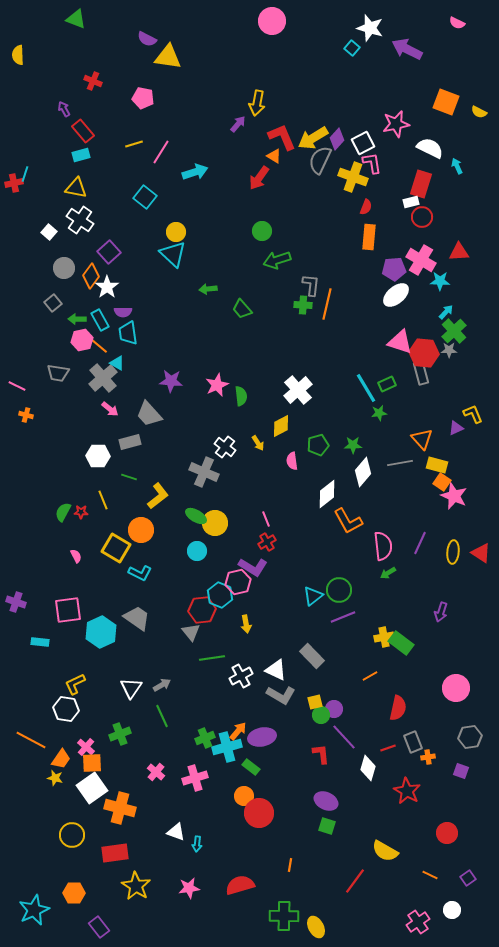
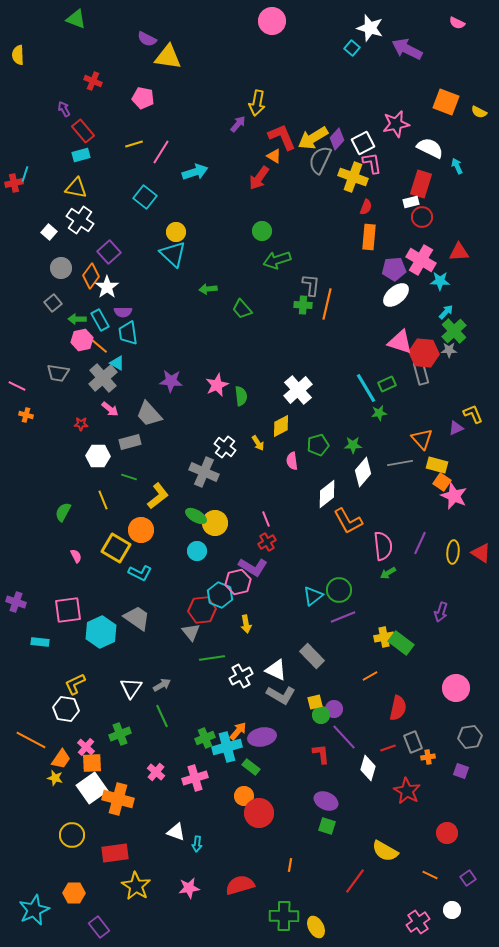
gray circle at (64, 268): moved 3 px left
red star at (81, 512): moved 88 px up
orange cross at (120, 808): moved 2 px left, 9 px up
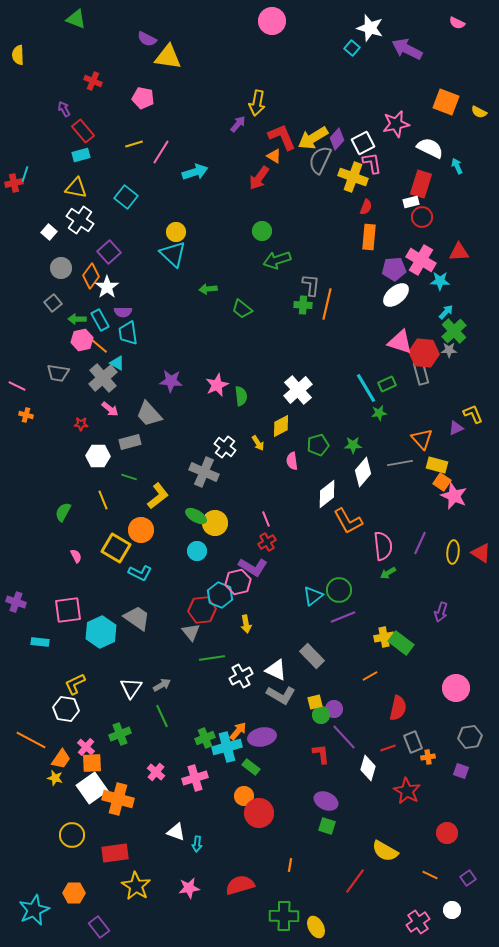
cyan square at (145, 197): moved 19 px left
green trapezoid at (242, 309): rotated 10 degrees counterclockwise
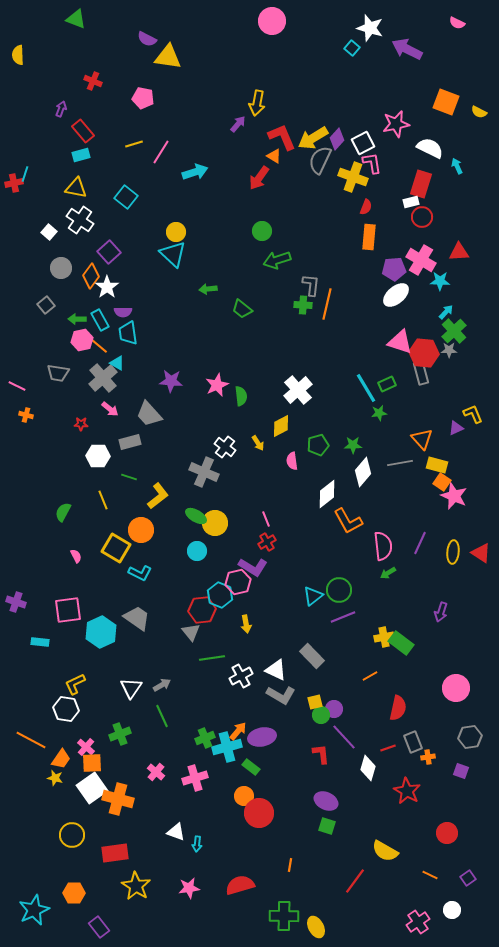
purple arrow at (64, 109): moved 3 px left; rotated 49 degrees clockwise
gray square at (53, 303): moved 7 px left, 2 px down
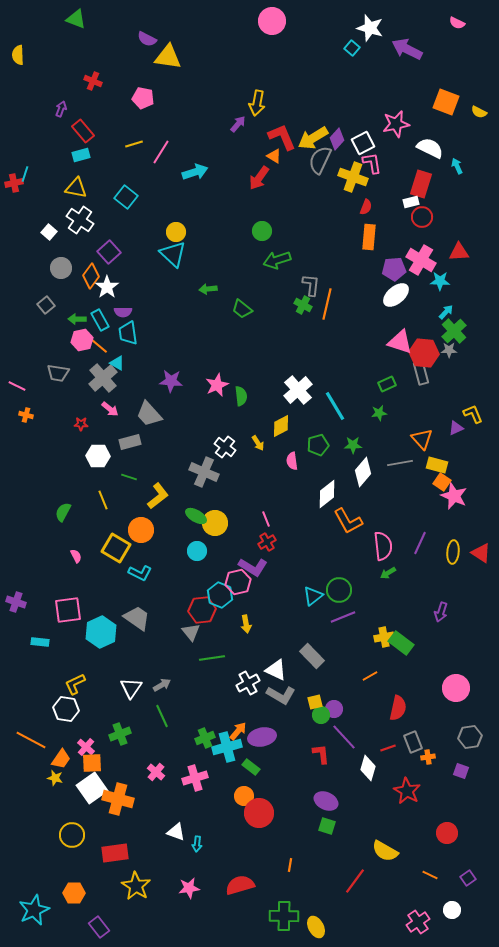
green cross at (303, 305): rotated 24 degrees clockwise
cyan line at (366, 388): moved 31 px left, 18 px down
white cross at (241, 676): moved 7 px right, 7 px down
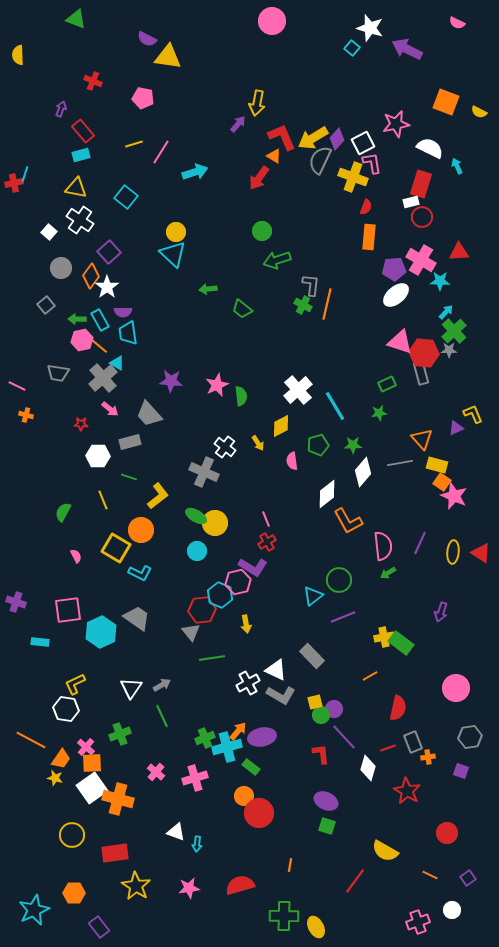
green circle at (339, 590): moved 10 px up
pink cross at (418, 922): rotated 15 degrees clockwise
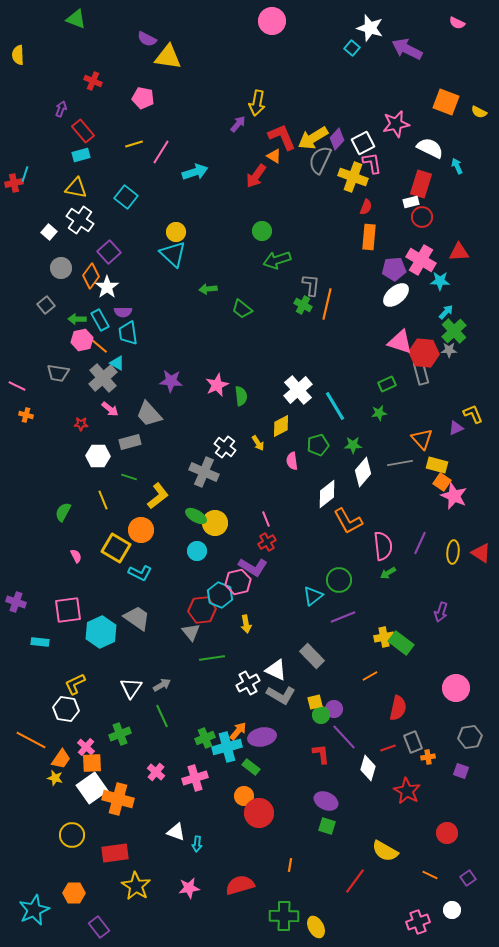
red arrow at (259, 178): moved 3 px left, 2 px up
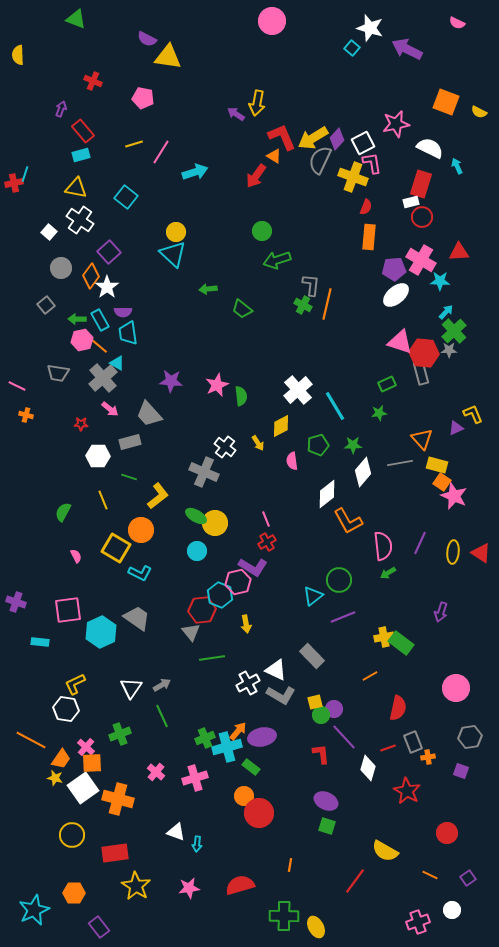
purple arrow at (238, 124): moved 2 px left, 10 px up; rotated 96 degrees counterclockwise
white square at (92, 788): moved 9 px left
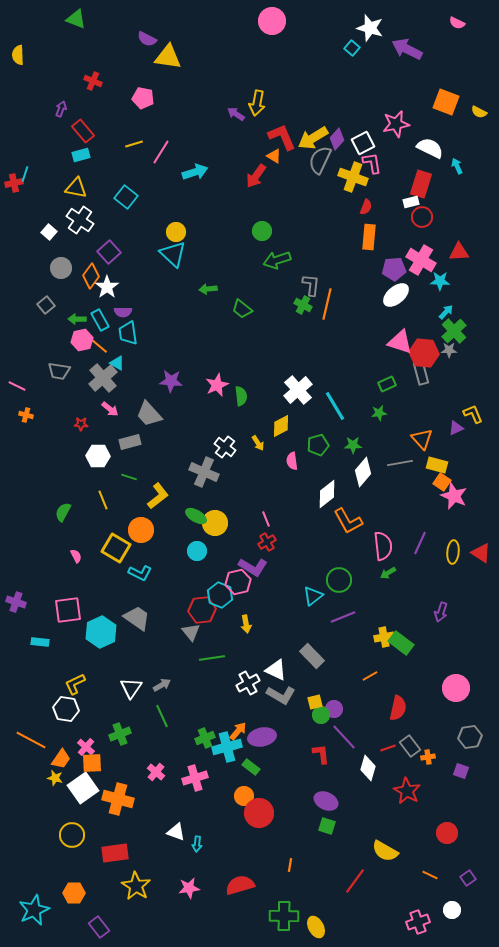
gray trapezoid at (58, 373): moved 1 px right, 2 px up
gray rectangle at (413, 742): moved 3 px left, 4 px down; rotated 15 degrees counterclockwise
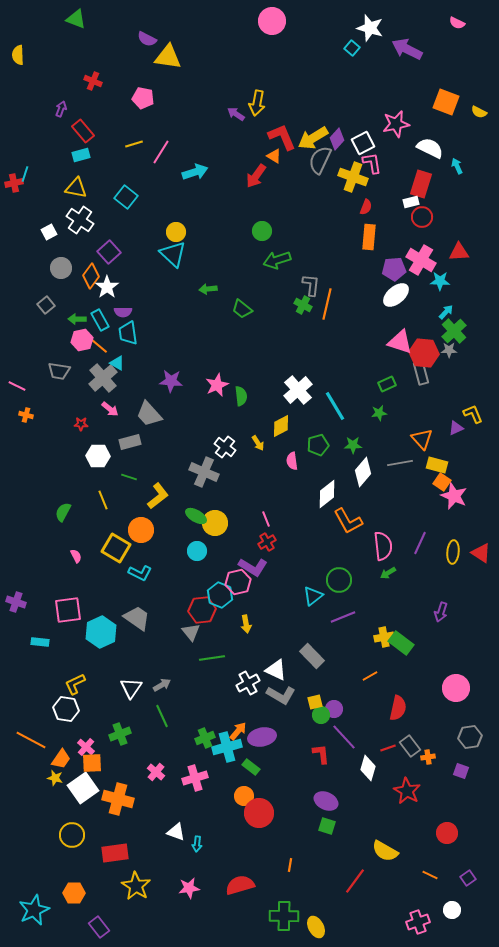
white square at (49, 232): rotated 21 degrees clockwise
